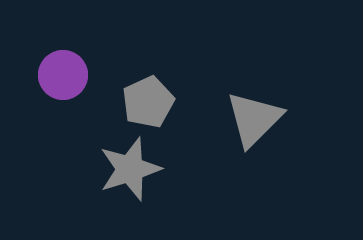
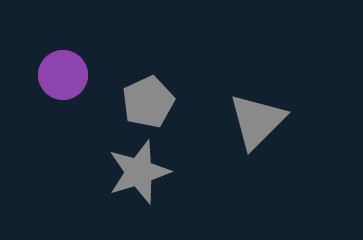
gray triangle: moved 3 px right, 2 px down
gray star: moved 9 px right, 3 px down
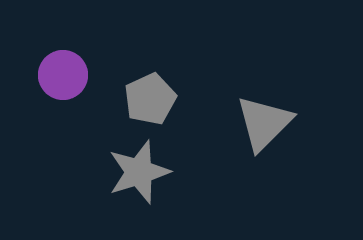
gray pentagon: moved 2 px right, 3 px up
gray triangle: moved 7 px right, 2 px down
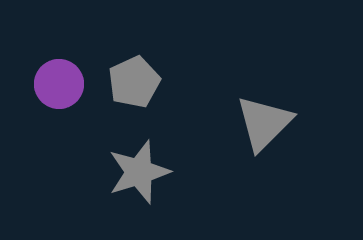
purple circle: moved 4 px left, 9 px down
gray pentagon: moved 16 px left, 17 px up
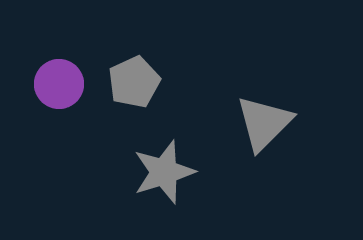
gray star: moved 25 px right
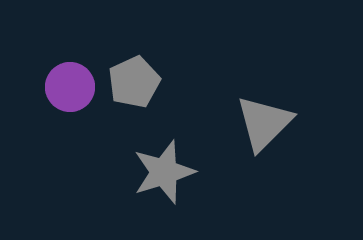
purple circle: moved 11 px right, 3 px down
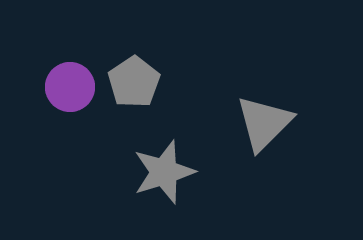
gray pentagon: rotated 9 degrees counterclockwise
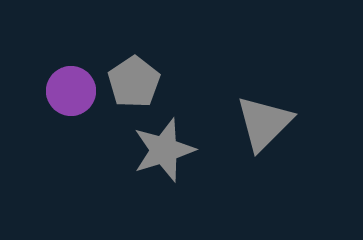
purple circle: moved 1 px right, 4 px down
gray star: moved 22 px up
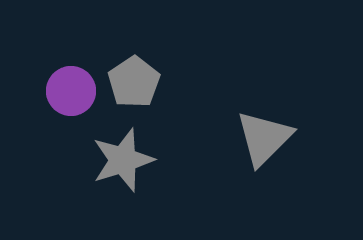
gray triangle: moved 15 px down
gray star: moved 41 px left, 10 px down
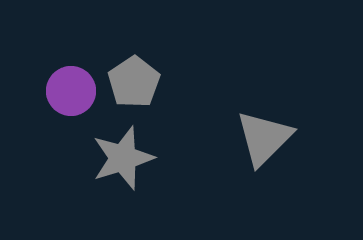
gray star: moved 2 px up
